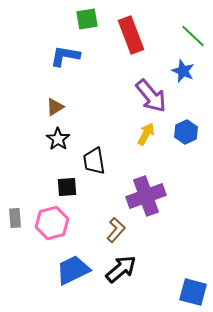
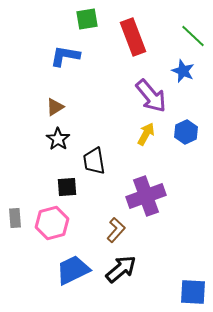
red rectangle: moved 2 px right, 2 px down
blue square: rotated 12 degrees counterclockwise
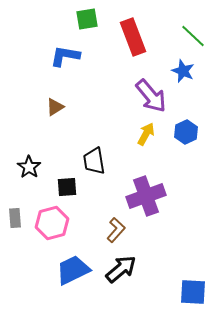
black star: moved 29 px left, 28 px down
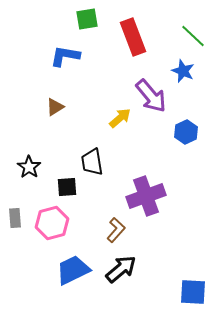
yellow arrow: moved 26 px left, 16 px up; rotated 20 degrees clockwise
black trapezoid: moved 2 px left, 1 px down
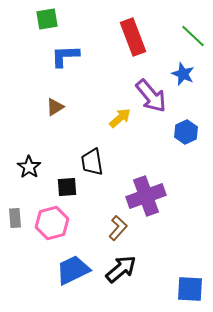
green square: moved 40 px left
blue L-shape: rotated 12 degrees counterclockwise
blue star: moved 3 px down
brown L-shape: moved 2 px right, 2 px up
blue square: moved 3 px left, 3 px up
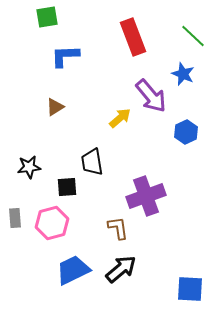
green square: moved 2 px up
black star: rotated 30 degrees clockwise
brown L-shape: rotated 50 degrees counterclockwise
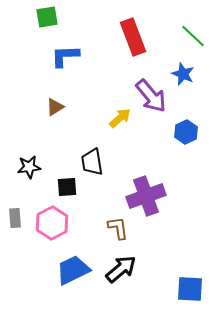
pink hexagon: rotated 12 degrees counterclockwise
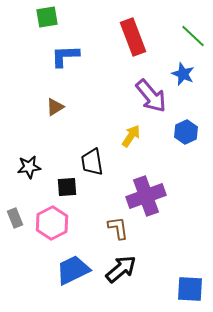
yellow arrow: moved 11 px right, 18 px down; rotated 15 degrees counterclockwise
gray rectangle: rotated 18 degrees counterclockwise
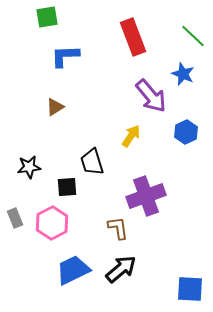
black trapezoid: rotated 8 degrees counterclockwise
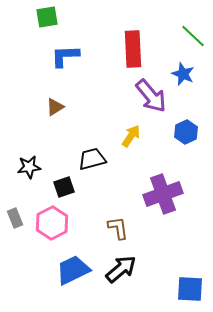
red rectangle: moved 12 px down; rotated 18 degrees clockwise
black trapezoid: moved 3 px up; rotated 92 degrees clockwise
black square: moved 3 px left; rotated 15 degrees counterclockwise
purple cross: moved 17 px right, 2 px up
